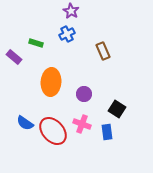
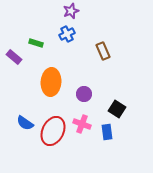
purple star: rotated 21 degrees clockwise
red ellipse: rotated 68 degrees clockwise
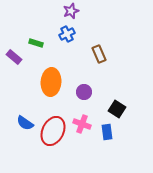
brown rectangle: moved 4 px left, 3 px down
purple circle: moved 2 px up
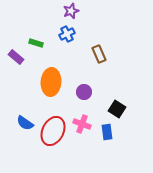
purple rectangle: moved 2 px right
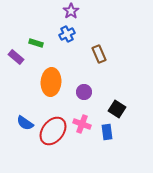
purple star: rotated 14 degrees counterclockwise
red ellipse: rotated 12 degrees clockwise
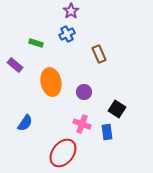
purple rectangle: moved 1 px left, 8 px down
orange ellipse: rotated 16 degrees counterclockwise
blue semicircle: rotated 90 degrees counterclockwise
red ellipse: moved 10 px right, 22 px down
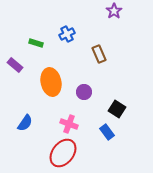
purple star: moved 43 px right
pink cross: moved 13 px left
blue rectangle: rotated 28 degrees counterclockwise
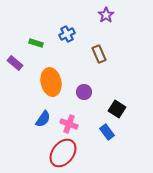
purple star: moved 8 px left, 4 px down
purple rectangle: moved 2 px up
blue semicircle: moved 18 px right, 4 px up
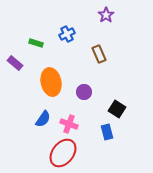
blue rectangle: rotated 21 degrees clockwise
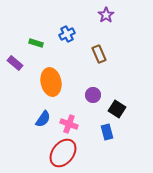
purple circle: moved 9 px right, 3 px down
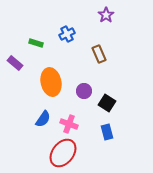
purple circle: moved 9 px left, 4 px up
black square: moved 10 px left, 6 px up
